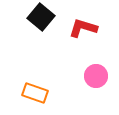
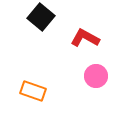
red L-shape: moved 2 px right, 10 px down; rotated 12 degrees clockwise
orange rectangle: moved 2 px left, 2 px up
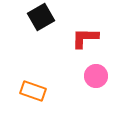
black square: rotated 20 degrees clockwise
red L-shape: rotated 28 degrees counterclockwise
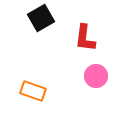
black square: moved 1 px down
red L-shape: rotated 84 degrees counterclockwise
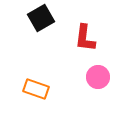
pink circle: moved 2 px right, 1 px down
orange rectangle: moved 3 px right, 2 px up
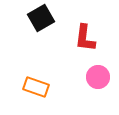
orange rectangle: moved 2 px up
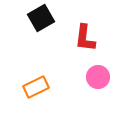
orange rectangle: rotated 45 degrees counterclockwise
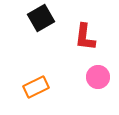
red L-shape: moved 1 px up
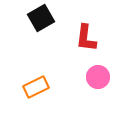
red L-shape: moved 1 px right, 1 px down
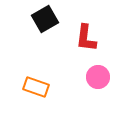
black square: moved 4 px right, 1 px down
orange rectangle: rotated 45 degrees clockwise
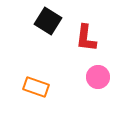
black square: moved 3 px right, 2 px down; rotated 28 degrees counterclockwise
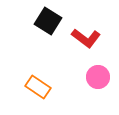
red L-shape: rotated 60 degrees counterclockwise
orange rectangle: moved 2 px right; rotated 15 degrees clockwise
